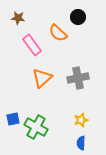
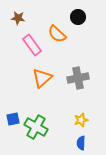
orange semicircle: moved 1 px left, 1 px down
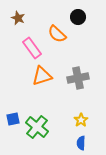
brown star: rotated 16 degrees clockwise
pink rectangle: moved 3 px down
orange triangle: moved 2 px up; rotated 25 degrees clockwise
yellow star: rotated 16 degrees counterclockwise
green cross: moved 1 px right; rotated 10 degrees clockwise
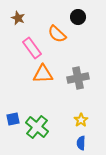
orange triangle: moved 1 px right, 2 px up; rotated 15 degrees clockwise
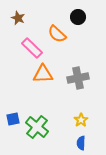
pink rectangle: rotated 10 degrees counterclockwise
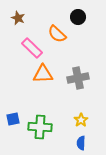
green cross: moved 3 px right; rotated 35 degrees counterclockwise
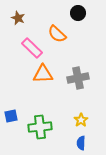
black circle: moved 4 px up
blue square: moved 2 px left, 3 px up
green cross: rotated 10 degrees counterclockwise
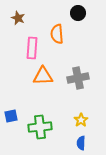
orange semicircle: rotated 42 degrees clockwise
pink rectangle: rotated 50 degrees clockwise
orange triangle: moved 2 px down
